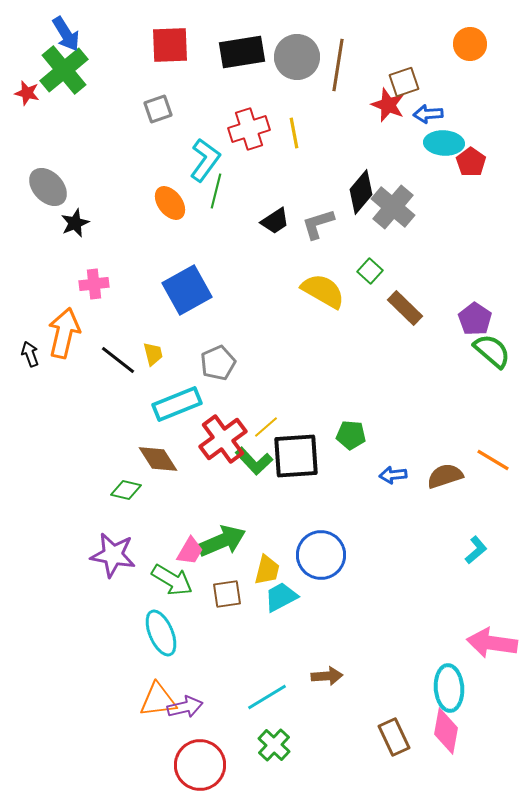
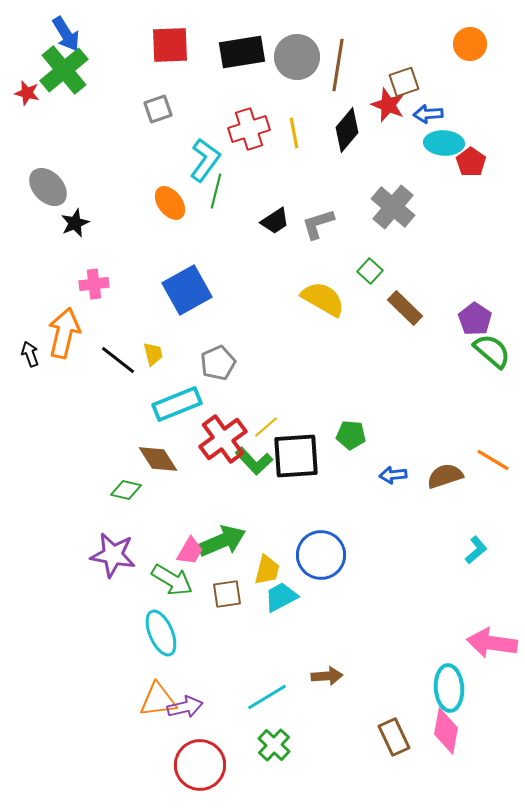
black diamond at (361, 192): moved 14 px left, 62 px up
yellow semicircle at (323, 291): moved 8 px down
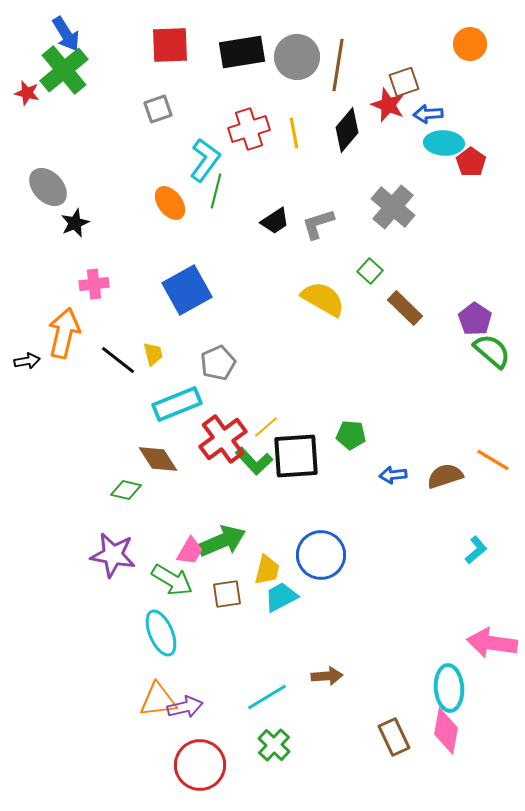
black arrow at (30, 354): moved 3 px left, 7 px down; rotated 100 degrees clockwise
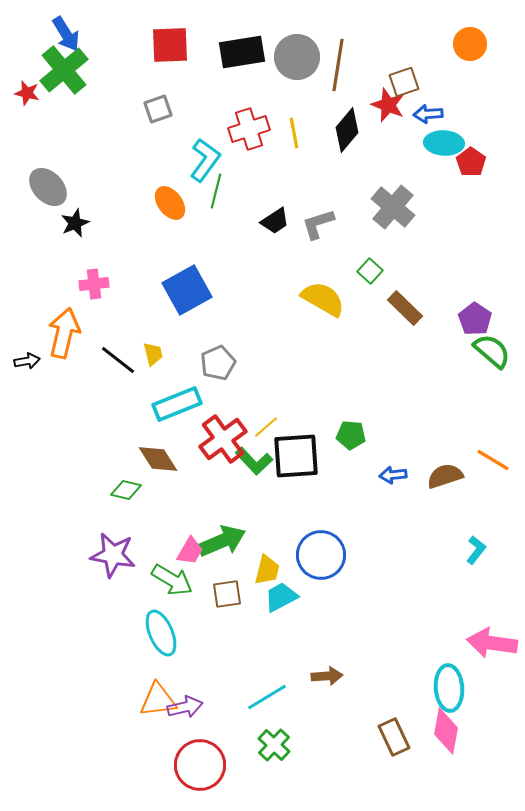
cyan L-shape at (476, 550): rotated 12 degrees counterclockwise
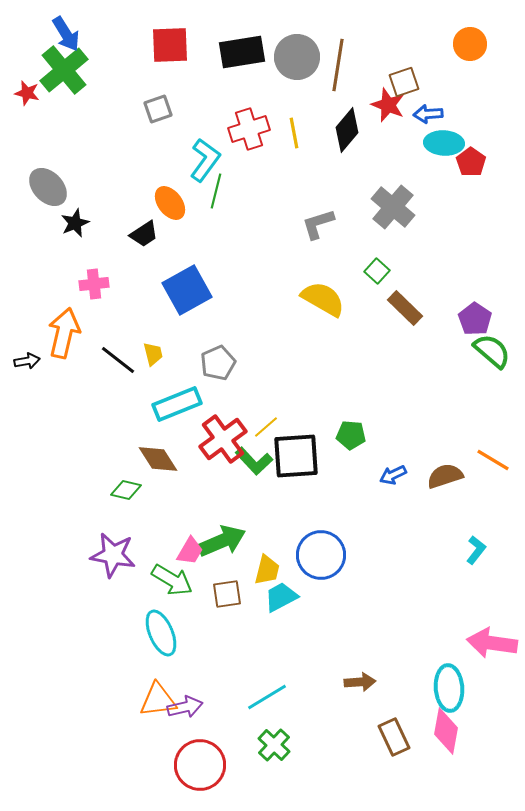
black trapezoid at (275, 221): moved 131 px left, 13 px down
green square at (370, 271): moved 7 px right
blue arrow at (393, 475): rotated 20 degrees counterclockwise
brown arrow at (327, 676): moved 33 px right, 6 px down
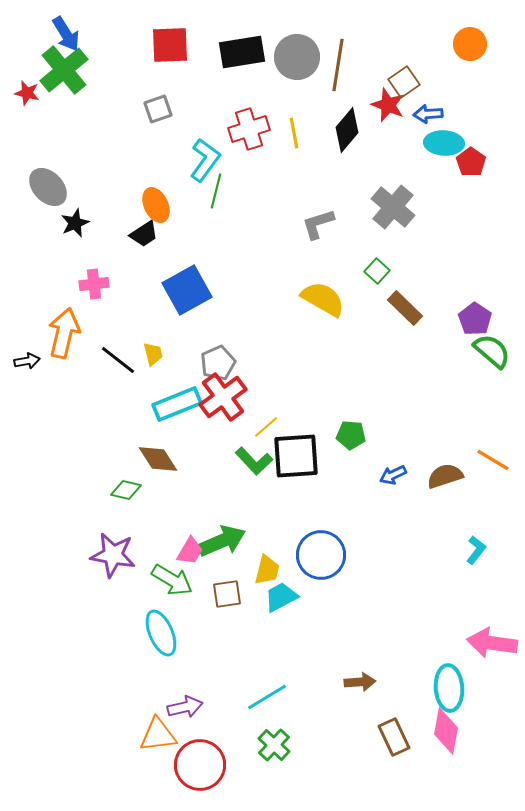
brown square at (404, 82): rotated 16 degrees counterclockwise
orange ellipse at (170, 203): moved 14 px left, 2 px down; rotated 12 degrees clockwise
red cross at (223, 439): moved 42 px up
orange triangle at (158, 700): moved 35 px down
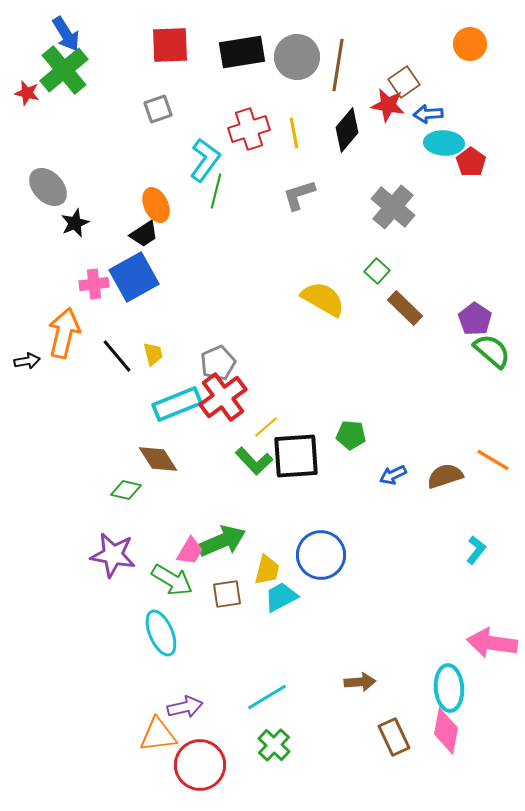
red star at (388, 105): rotated 12 degrees counterclockwise
gray L-shape at (318, 224): moved 19 px left, 29 px up
blue square at (187, 290): moved 53 px left, 13 px up
black line at (118, 360): moved 1 px left, 4 px up; rotated 12 degrees clockwise
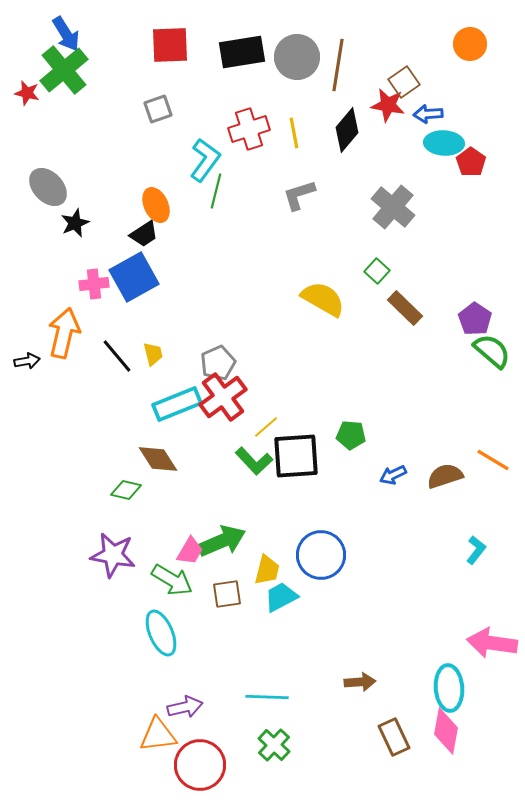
cyan line at (267, 697): rotated 33 degrees clockwise
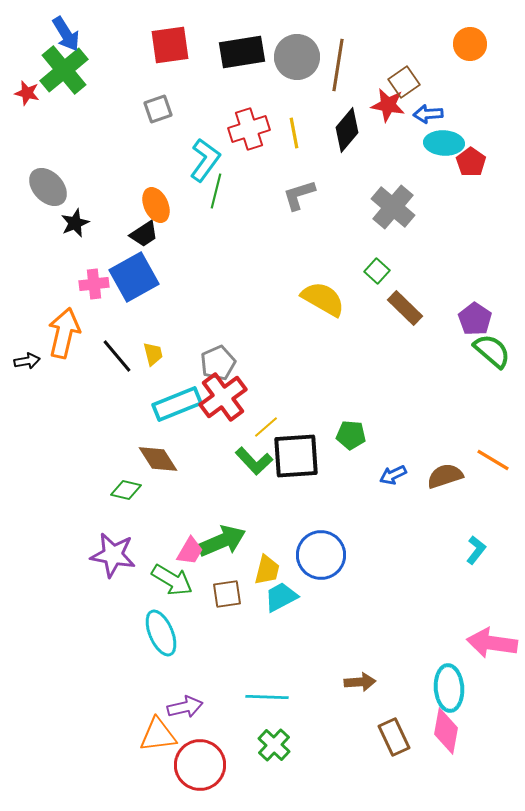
red square at (170, 45): rotated 6 degrees counterclockwise
